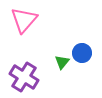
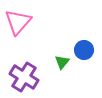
pink triangle: moved 6 px left, 2 px down
blue circle: moved 2 px right, 3 px up
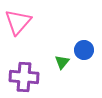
purple cross: rotated 28 degrees counterclockwise
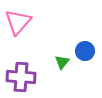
blue circle: moved 1 px right, 1 px down
purple cross: moved 3 px left
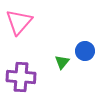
pink triangle: moved 1 px right
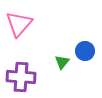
pink triangle: moved 2 px down
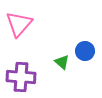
green triangle: rotated 28 degrees counterclockwise
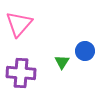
green triangle: rotated 21 degrees clockwise
purple cross: moved 4 px up
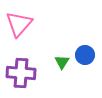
blue circle: moved 4 px down
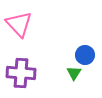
pink triangle: rotated 24 degrees counterclockwise
green triangle: moved 12 px right, 11 px down
